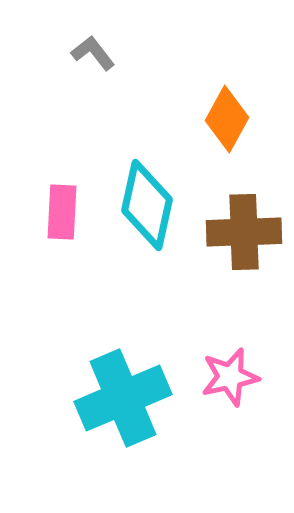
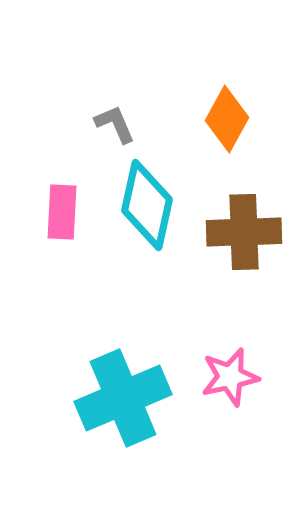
gray L-shape: moved 22 px right, 71 px down; rotated 15 degrees clockwise
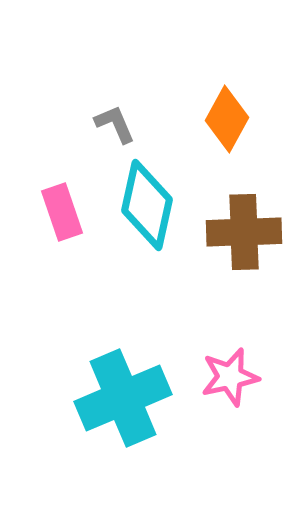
pink rectangle: rotated 22 degrees counterclockwise
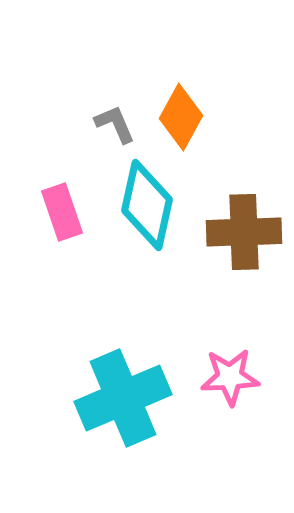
orange diamond: moved 46 px left, 2 px up
pink star: rotated 10 degrees clockwise
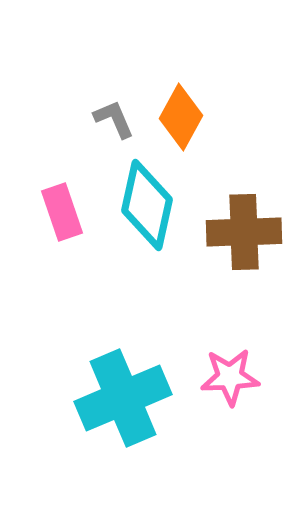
gray L-shape: moved 1 px left, 5 px up
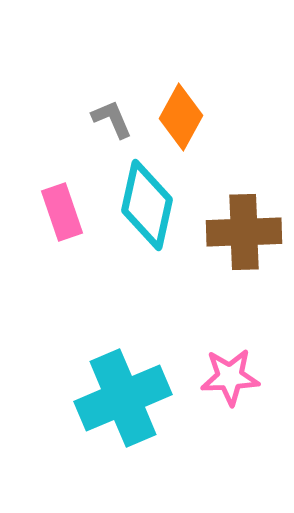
gray L-shape: moved 2 px left
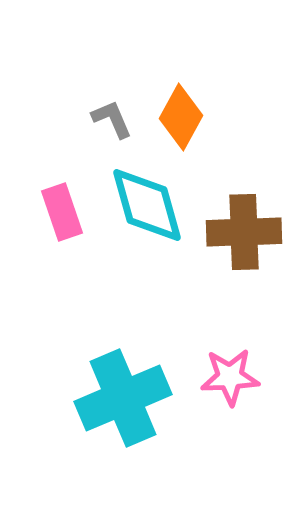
cyan diamond: rotated 28 degrees counterclockwise
